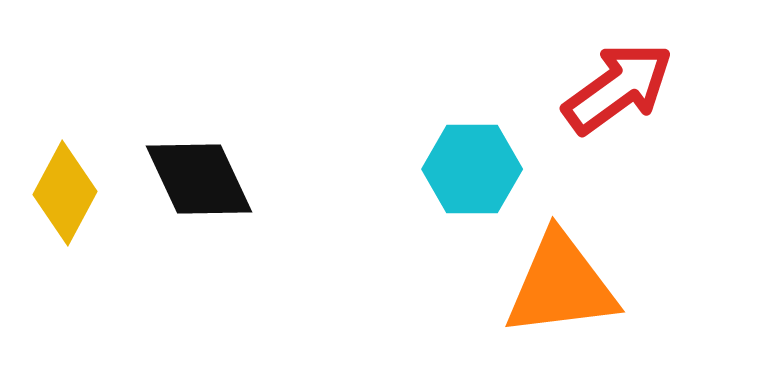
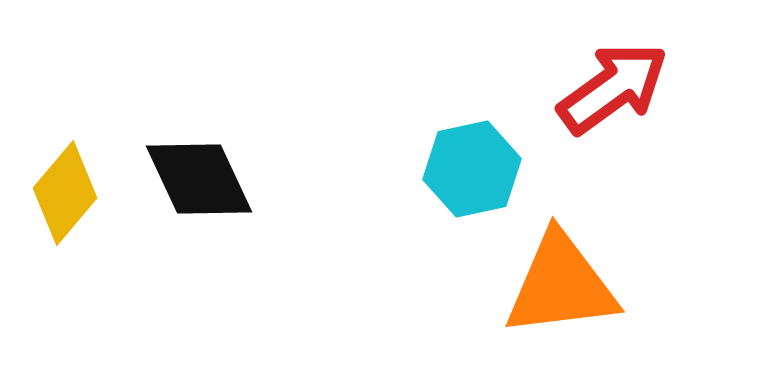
red arrow: moved 5 px left
cyan hexagon: rotated 12 degrees counterclockwise
yellow diamond: rotated 12 degrees clockwise
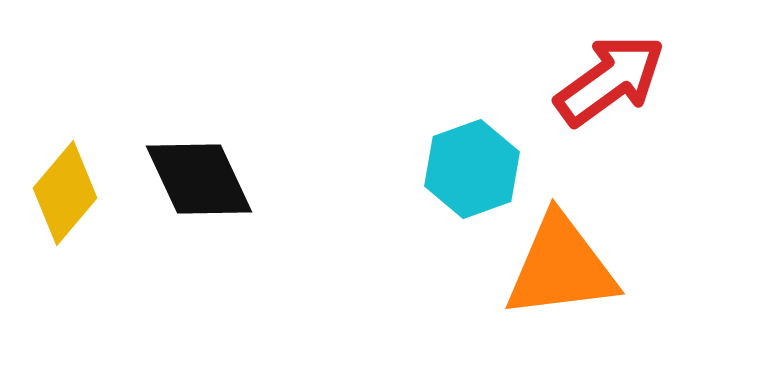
red arrow: moved 3 px left, 8 px up
cyan hexagon: rotated 8 degrees counterclockwise
orange triangle: moved 18 px up
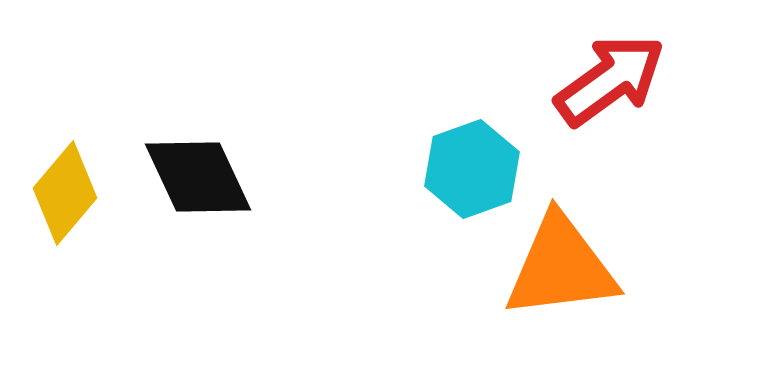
black diamond: moved 1 px left, 2 px up
